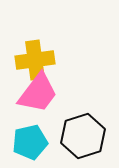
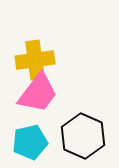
black hexagon: rotated 18 degrees counterclockwise
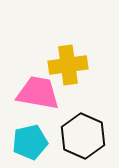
yellow cross: moved 33 px right, 5 px down
pink trapezoid: rotated 117 degrees counterclockwise
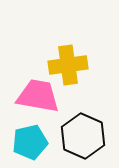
pink trapezoid: moved 3 px down
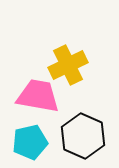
yellow cross: rotated 18 degrees counterclockwise
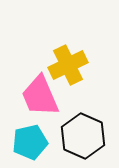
pink trapezoid: moved 2 px right; rotated 123 degrees counterclockwise
